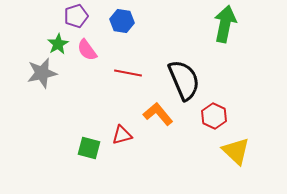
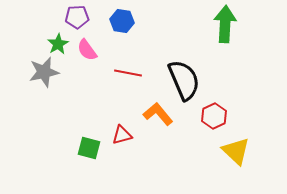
purple pentagon: moved 1 px right, 1 px down; rotated 15 degrees clockwise
green arrow: rotated 9 degrees counterclockwise
gray star: moved 2 px right, 1 px up
red hexagon: rotated 10 degrees clockwise
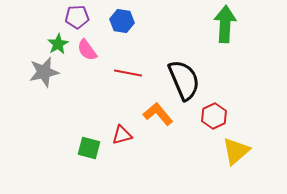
yellow triangle: rotated 36 degrees clockwise
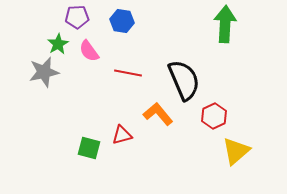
pink semicircle: moved 2 px right, 1 px down
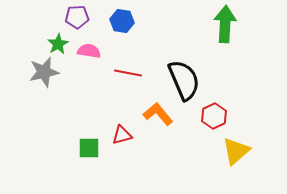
pink semicircle: rotated 135 degrees clockwise
green square: rotated 15 degrees counterclockwise
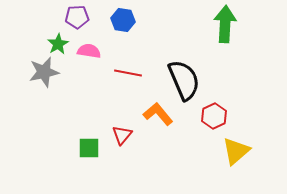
blue hexagon: moved 1 px right, 1 px up
red triangle: rotated 35 degrees counterclockwise
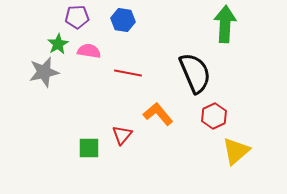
black semicircle: moved 11 px right, 7 px up
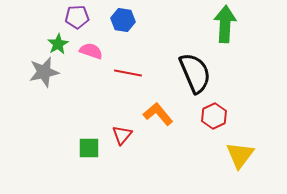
pink semicircle: moved 2 px right; rotated 10 degrees clockwise
yellow triangle: moved 4 px right, 4 px down; rotated 12 degrees counterclockwise
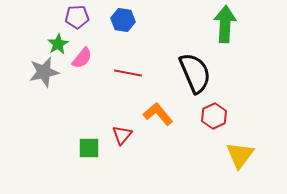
pink semicircle: moved 9 px left, 7 px down; rotated 110 degrees clockwise
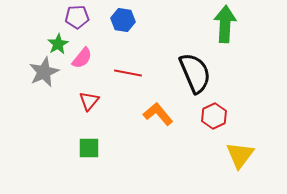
gray star: rotated 12 degrees counterclockwise
red triangle: moved 33 px left, 34 px up
